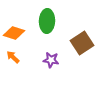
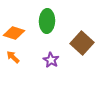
brown square: rotated 15 degrees counterclockwise
purple star: rotated 21 degrees clockwise
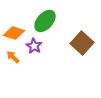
green ellipse: moved 2 px left; rotated 40 degrees clockwise
purple star: moved 17 px left, 14 px up
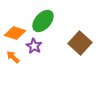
green ellipse: moved 2 px left
orange diamond: moved 1 px right
brown square: moved 2 px left
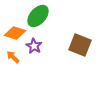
green ellipse: moved 5 px left, 5 px up
brown square: moved 2 px down; rotated 20 degrees counterclockwise
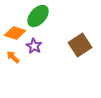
brown square: rotated 35 degrees clockwise
